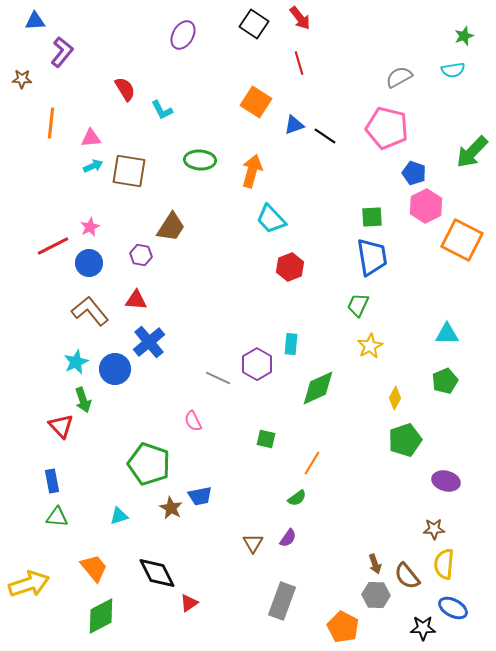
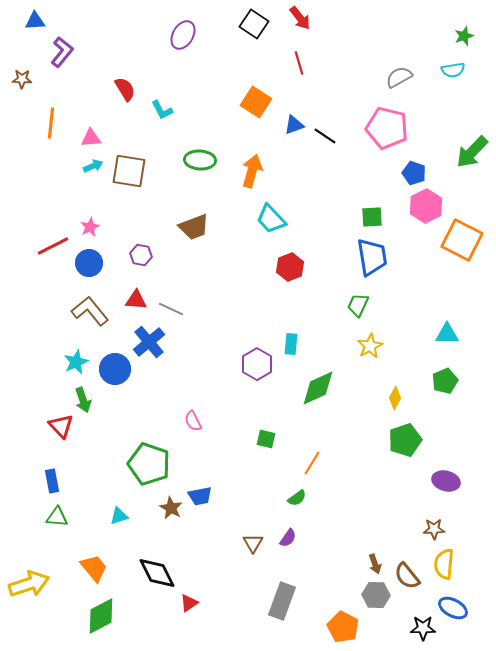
brown trapezoid at (171, 227): moved 23 px right; rotated 36 degrees clockwise
gray line at (218, 378): moved 47 px left, 69 px up
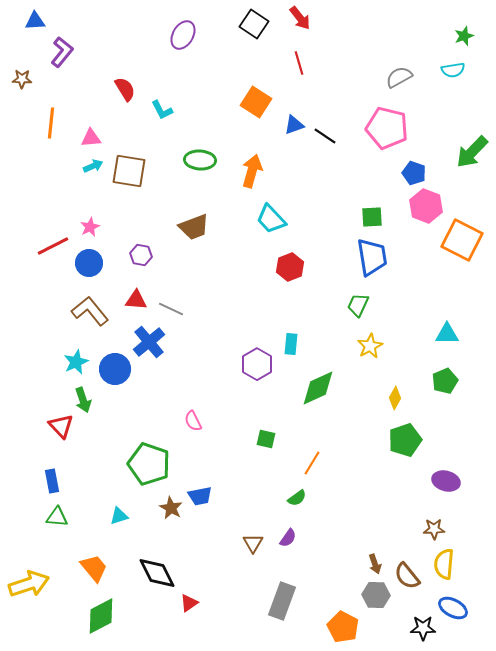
pink hexagon at (426, 206): rotated 12 degrees counterclockwise
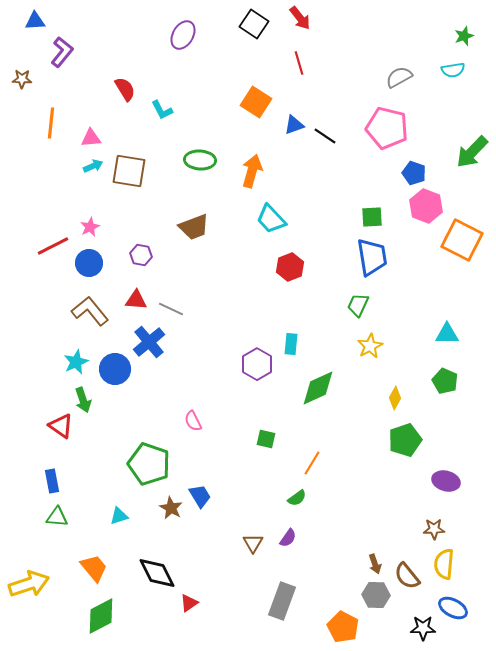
green pentagon at (445, 381): rotated 25 degrees counterclockwise
red triangle at (61, 426): rotated 12 degrees counterclockwise
blue trapezoid at (200, 496): rotated 110 degrees counterclockwise
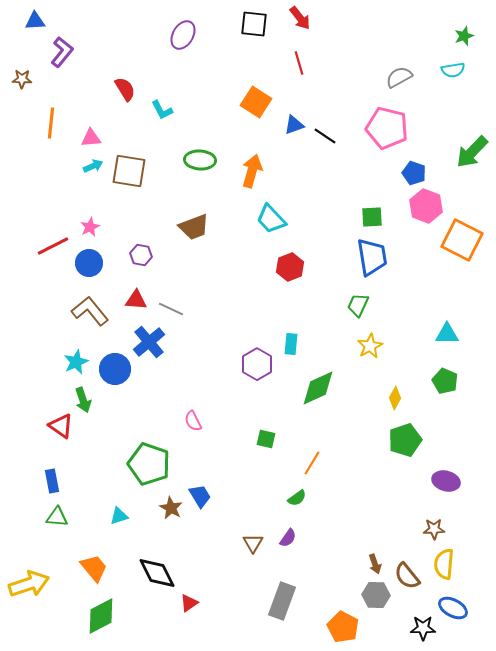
black square at (254, 24): rotated 28 degrees counterclockwise
